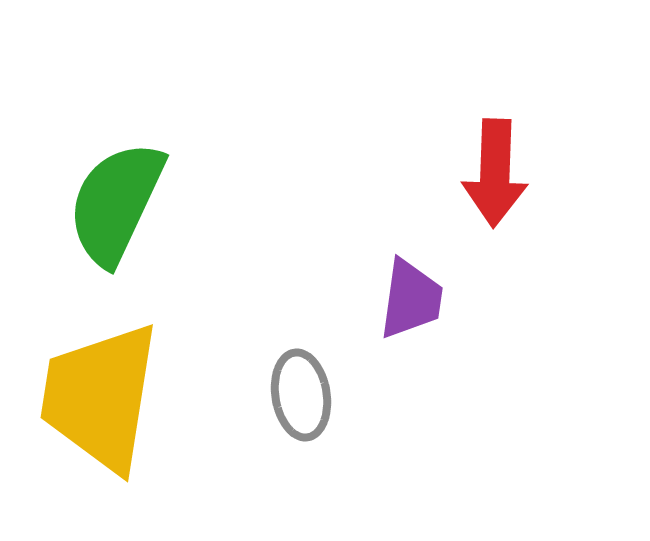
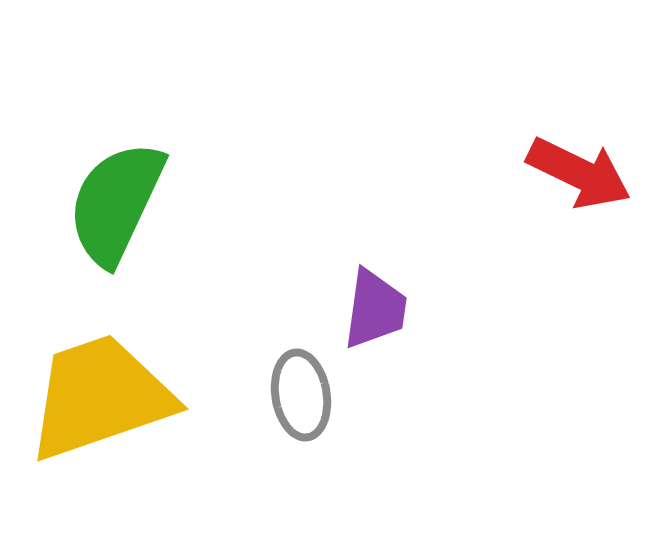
red arrow: moved 84 px right; rotated 66 degrees counterclockwise
purple trapezoid: moved 36 px left, 10 px down
yellow trapezoid: rotated 62 degrees clockwise
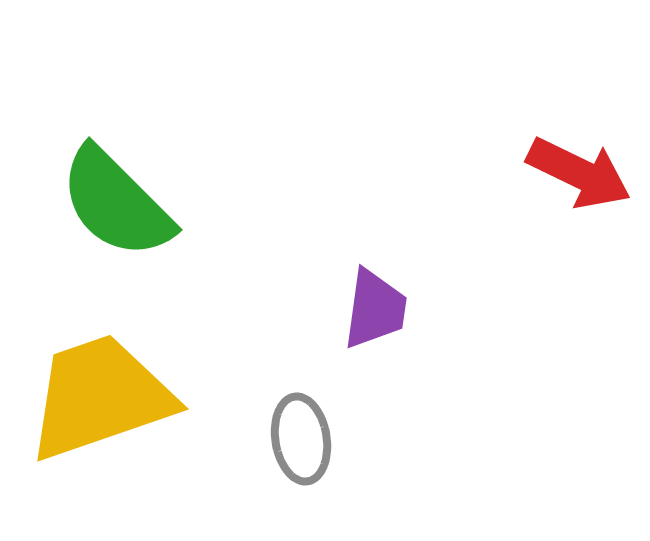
green semicircle: rotated 70 degrees counterclockwise
gray ellipse: moved 44 px down
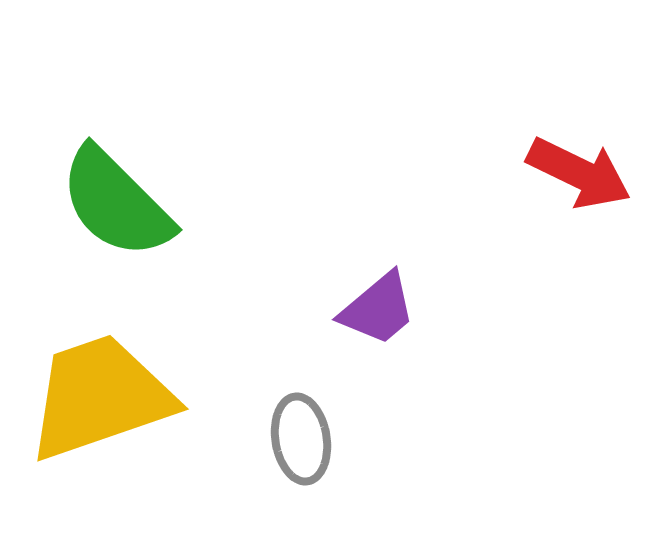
purple trapezoid: moved 3 px right; rotated 42 degrees clockwise
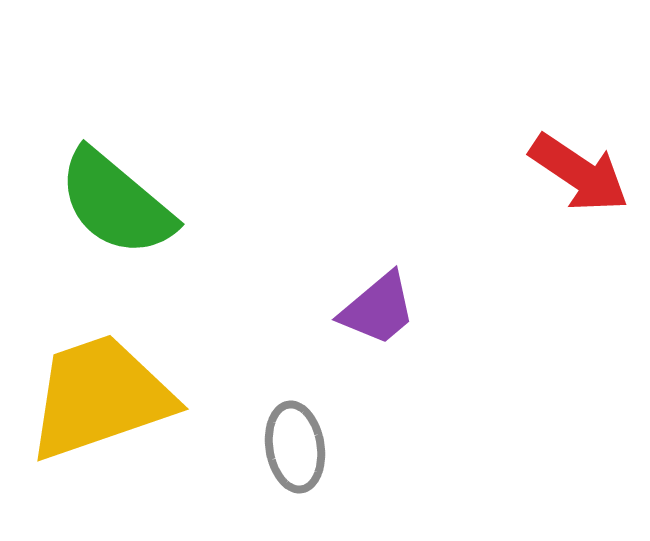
red arrow: rotated 8 degrees clockwise
green semicircle: rotated 5 degrees counterclockwise
gray ellipse: moved 6 px left, 8 px down
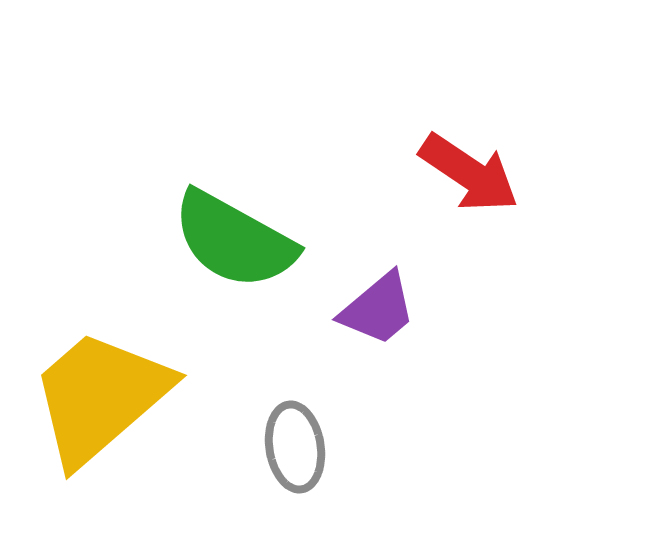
red arrow: moved 110 px left
green semicircle: moved 118 px right, 37 px down; rotated 11 degrees counterclockwise
yellow trapezoid: rotated 22 degrees counterclockwise
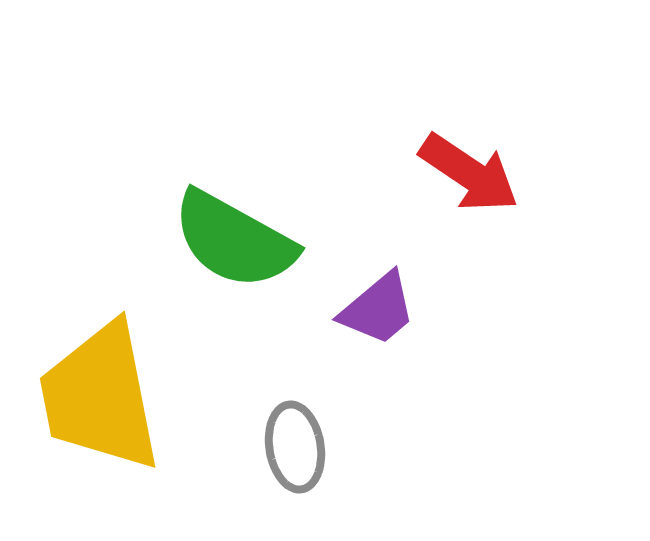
yellow trapezoid: rotated 60 degrees counterclockwise
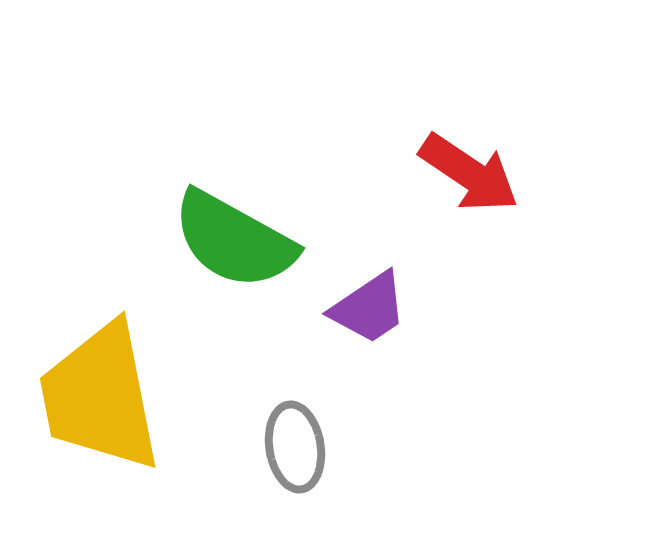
purple trapezoid: moved 9 px left, 1 px up; rotated 6 degrees clockwise
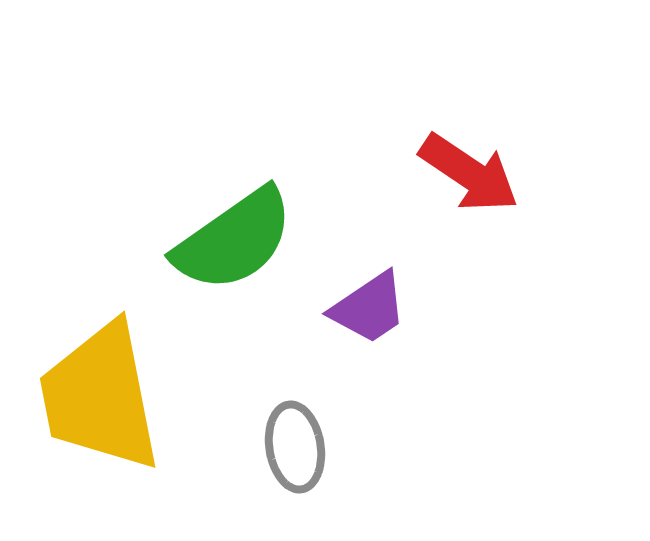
green semicircle: rotated 64 degrees counterclockwise
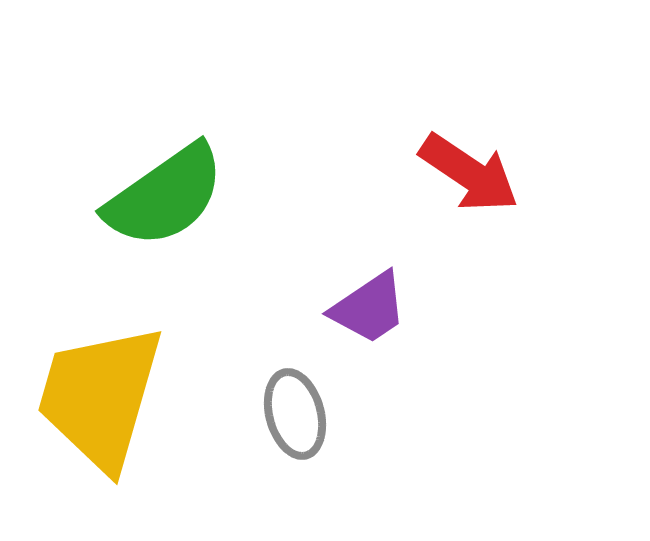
green semicircle: moved 69 px left, 44 px up
yellow trapezoid: rotated 27 degrees clockwise
gray ellipse: moved 33 px up; rotated 6 degrees counterclockwise
